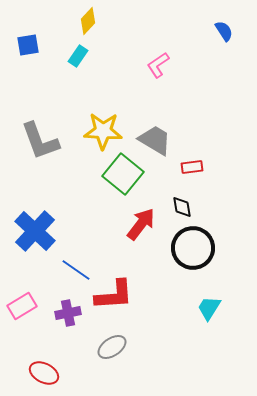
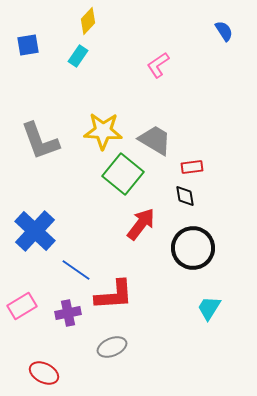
black diamond: moved 3 px right, 11 px up
gray ellipse: rotated 12 degrees clockwise
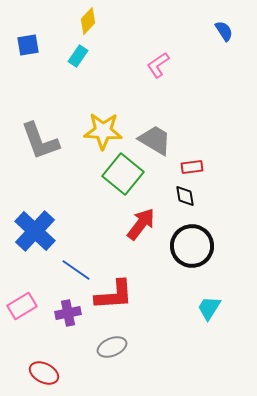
black circle: moved 1 px left, 2 px up
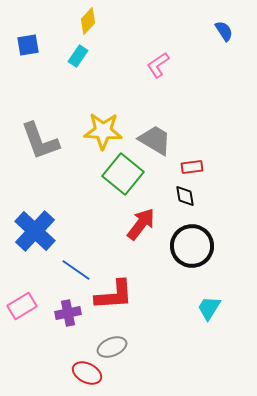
red ellipse: moved 43 px right
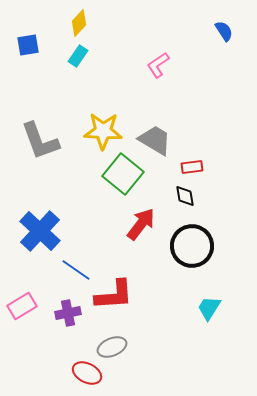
yellow diamond: moved 9 px left, 2 px down
blue cross: moved 5 px right
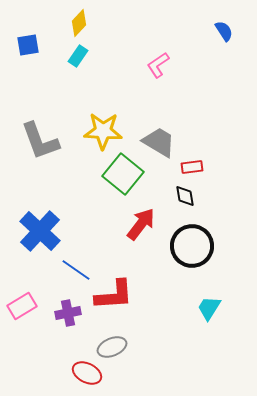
gray trapezoid: moved 4 px right, 2 px down
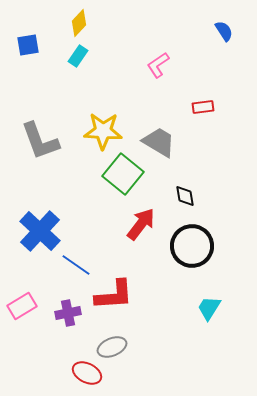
red rectangle: moved 11 px right, 60 px up
blue line: moved 5 px up
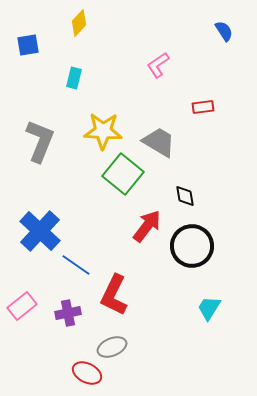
cyan rectangle: moved 4 px left, 22 px down; rotated 20 degrees counterclockwise
gray L-shape: rotated 138 degrees counterclockwise
red arrow: moved 6 px right, 2 px down
red L-shape: rotated 120 degrees clockwise
pink rectangle: rotated 8 degrees counterclockwise
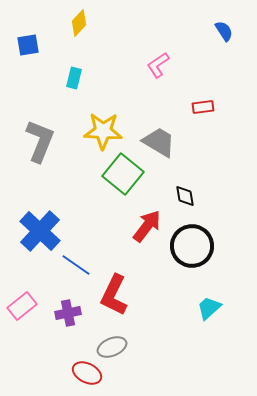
cyan trapezoid: rotated 16 degrees clockwise
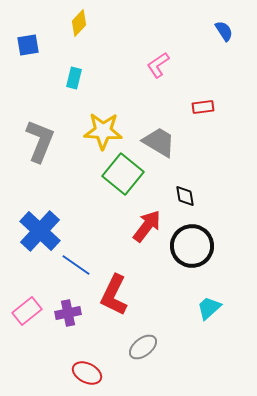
pink rectangle: moved 5 px right, 5 px down
gray ellipse: moved 31 px right; rotated 16 degrees counterclockwise
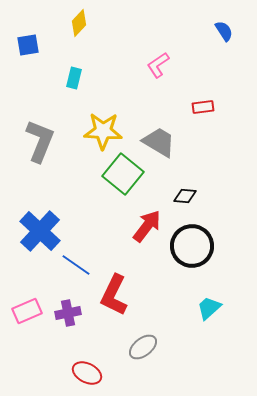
black diamond: rotated 75 degrees counterclockwise
pink rectangle: rotated 16 degrees clockwise
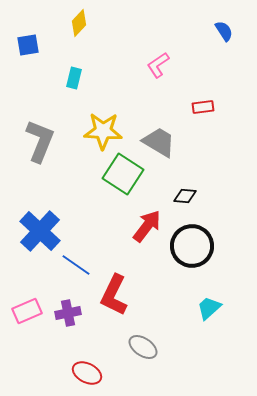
green square: rotated 6 degrees counterclockwise
gray ellipse: rotated 72 degrees clockwise
